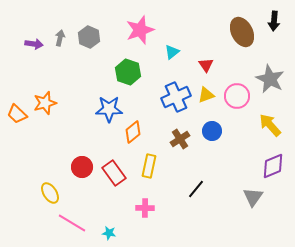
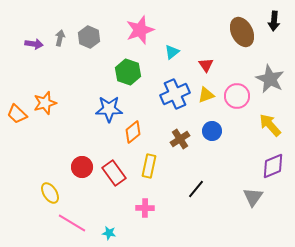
blue cross: moved 1 px left, 3 px up
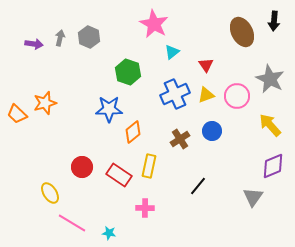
pink star: moved 14 px right, 6 px up; rotated 24 degrees counterclockwise
red rectangle: moved 5 px right, 2 px down; rotated 20 degrees counterclockwise
black line: moved 2 px right, 3 px up
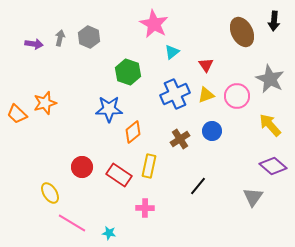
purple diamond: rotated 64 degrees clockwise
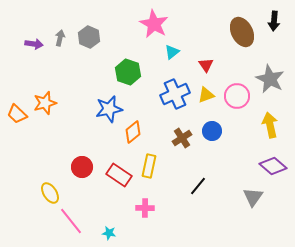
blue star: rotated 12 degrees counterclockwise
yellow arrow: rotated 30 degrees clockwise
brown cross: moved 2 px right, 1 px up
pink line: moved 1 px left, 2 px up; rotated 20 degrees clockwise
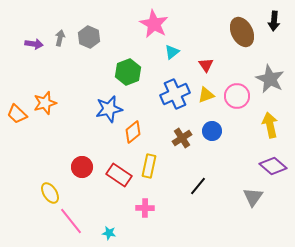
green hexagon: rotated 20 degrees clockwise
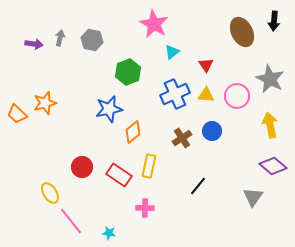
gray hexagon: moved 3 px right, 3 px down; rotated 10 degrees counterclockwise
yellow triangle: rotated 24 degrees clockwise
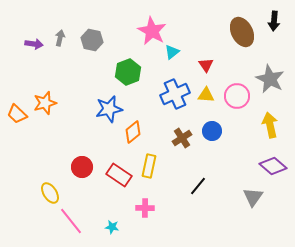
pink star: moved 2 px left, 7 px down
cyan star: moved 3 px right, 6 px up
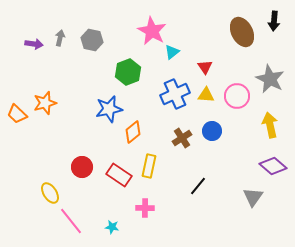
red triangle: moved 1 px left, 2 px down
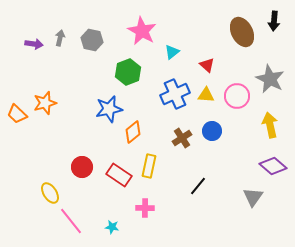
pink star: moved 10 px left
red triangle: moved 2 px right, 2 px up; rotated 14 degrees counterclockwise
